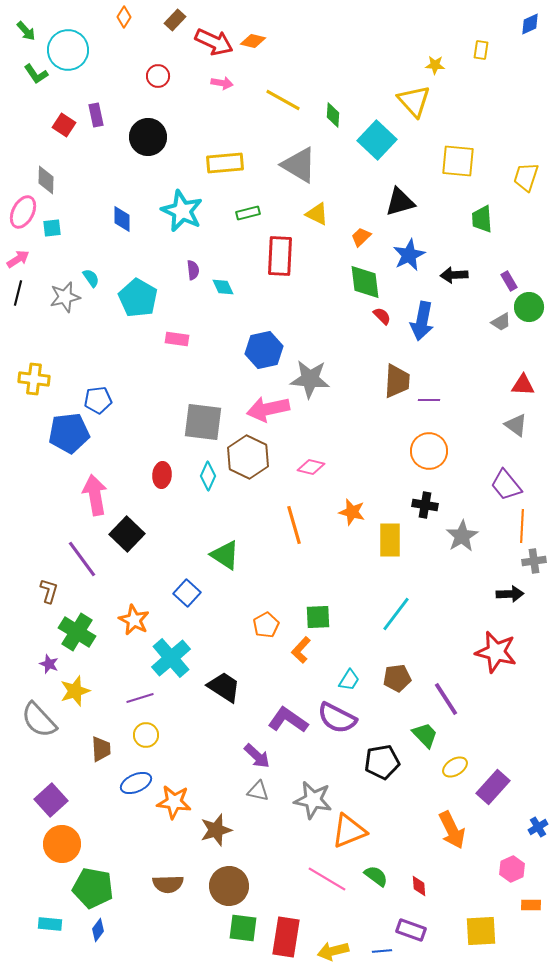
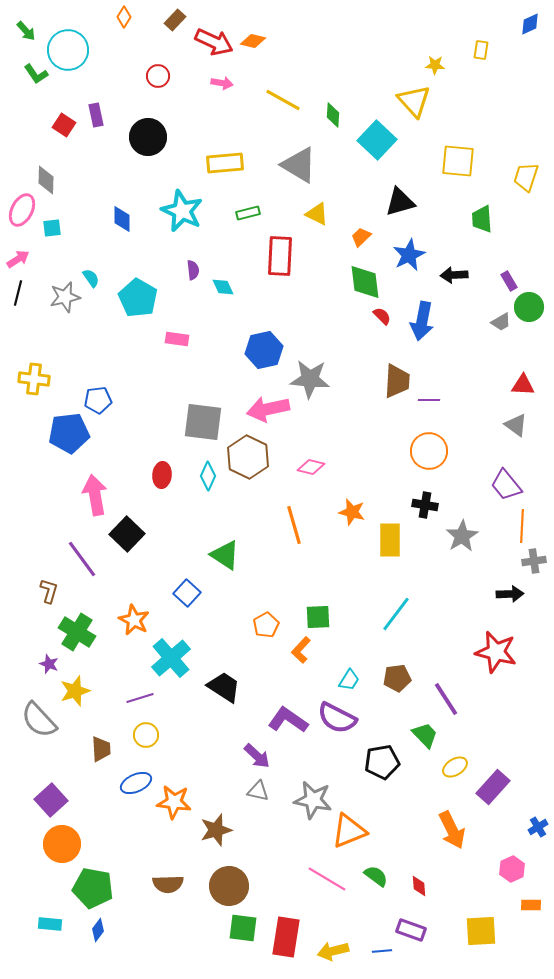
pink ellipse at (23, 212): moved 1 px left, 2 px up
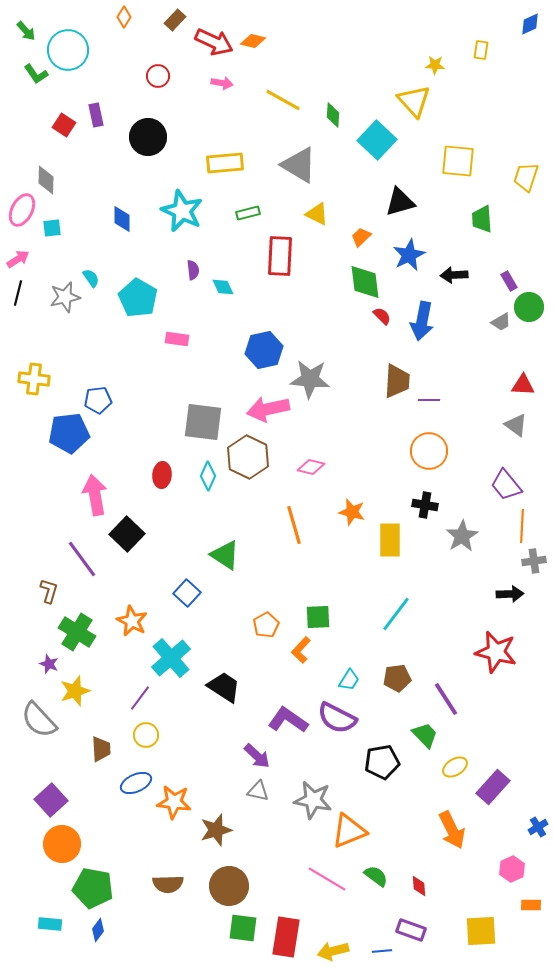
orange star at (134, 620): moved 2 px left, 1 px down
purple line at (140, 698): rotated 36 degrees counterclockwise
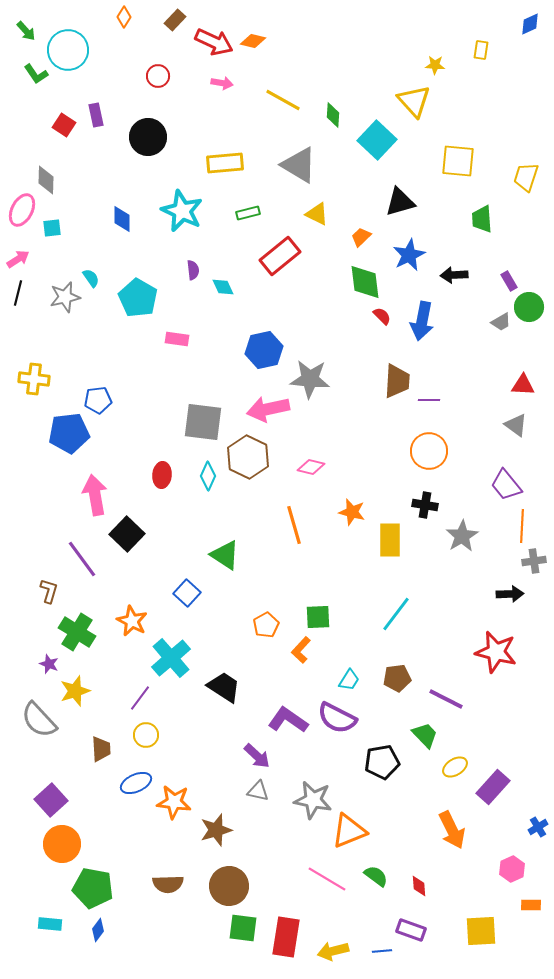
red rectangle at (280, 256): rotated 48 degrees clockwise
purple line at (446, 699): rotated 30 degrees counterclockwise
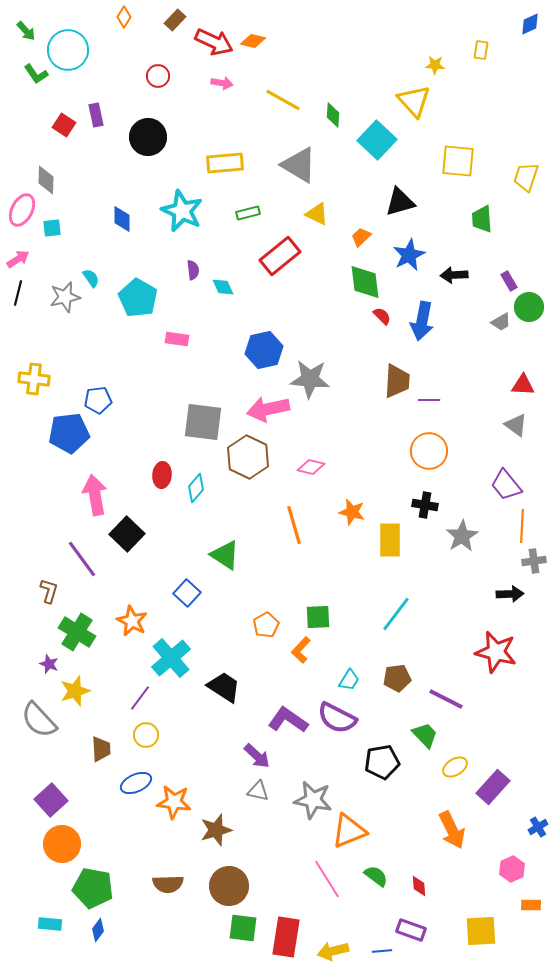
cyan diamond at (208, 476): moved 12 px left, 12 px down; rotated 16 degrees clockwise
pink line at (327, 879): rotated 27 degrees clockwise
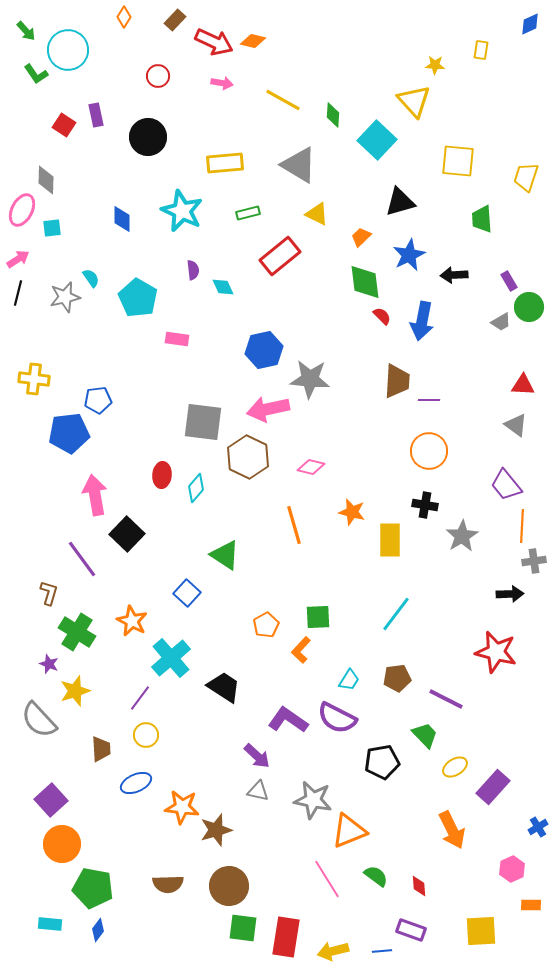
brown L-shape at (49, 591): moved 2 px down
orange star at (174, 802): moved 8 px right, 5 px down
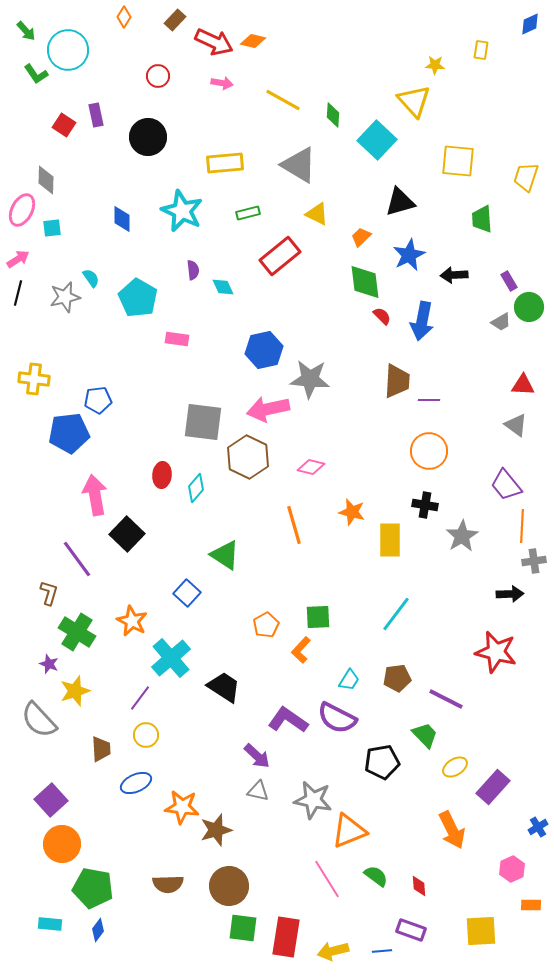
purple line at (82, 559): moved 5 px left
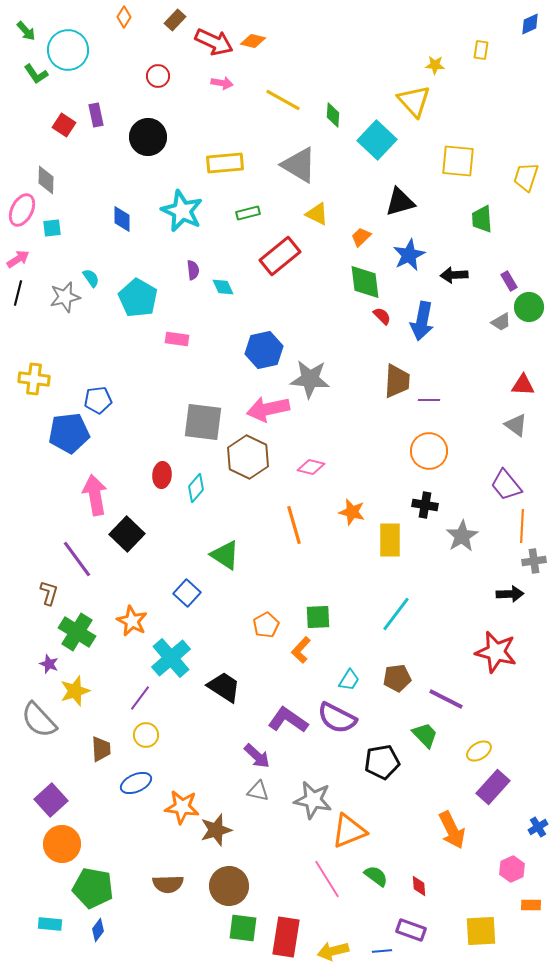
yellow ellipse at (455, 767): moved 24 px right, 16 px up
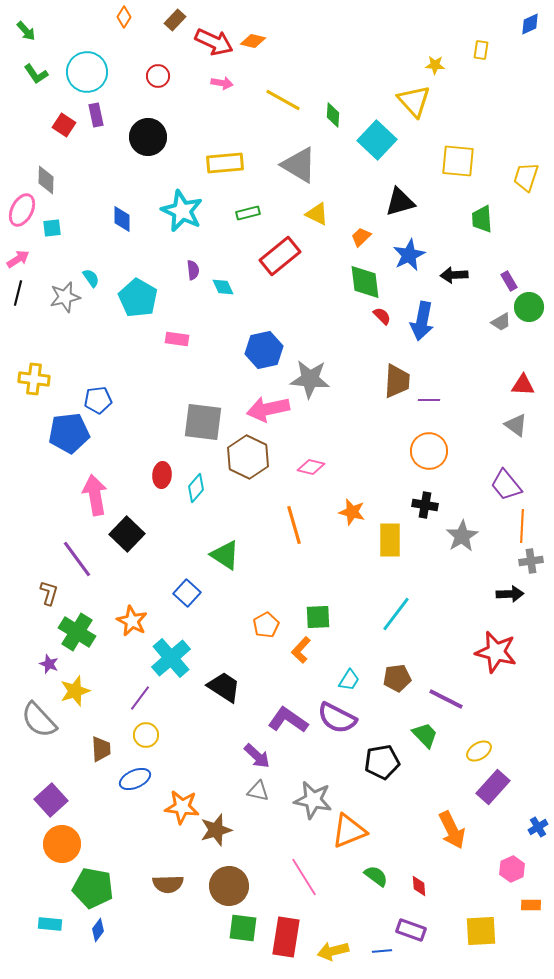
cyan circle at (68, 50): moved 19 px right, 22 px down
gray cross at (534, 561): moved 3 px left
blue ellipse at (136, 783): moved 1 px left, 4 px up
pink line at (327, 879): moved 23 px left, 2 px up
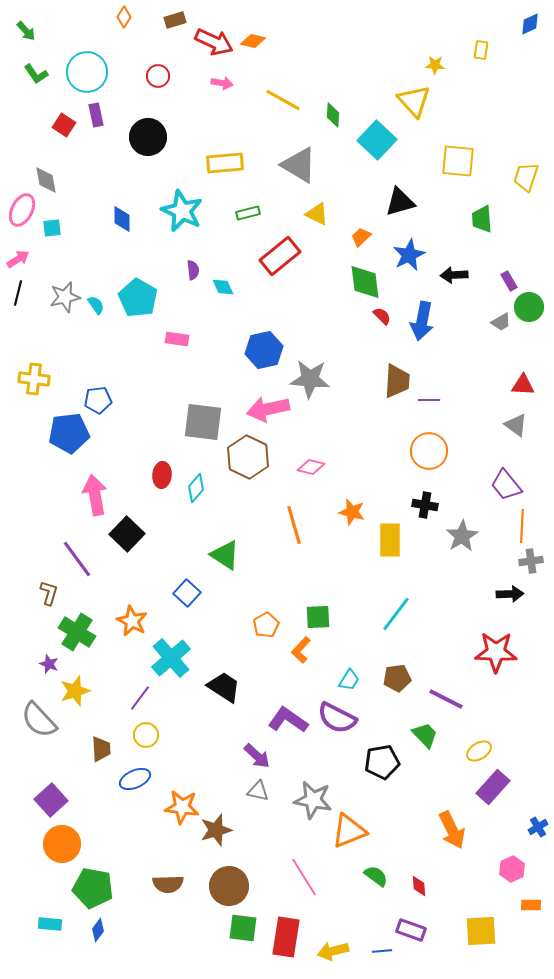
brown rectangle at (175, 20): rotated 30 degrees clockwise
gray diamond at (46, 180): rotated 12 degrees counterclockwise
cyan semicircle at (91, 278): moved 5 px right, 27 px down
red star at (496, 652): rotated 12 degrees counterclockwise
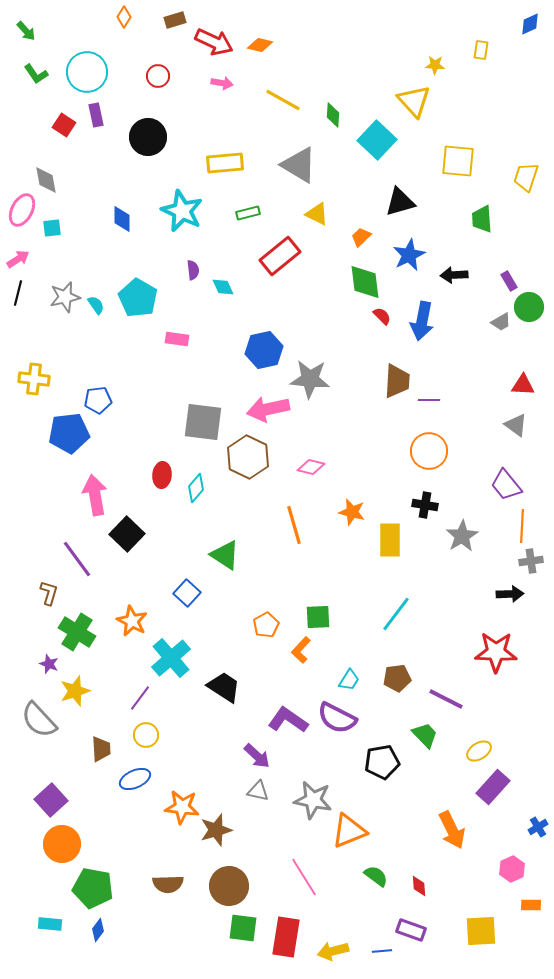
orange diamond at (253, 41): moved 7 px right, 4 px down
